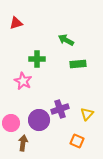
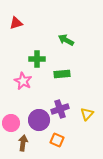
green rectangle: moved 16 px left, 10 px down
orange square: moved 20 px left, 1 px up
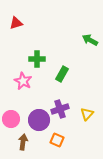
green arrow: moved 24 px right
green rectangle: rotated 56 degrees counterclockwise
pink circle: moved 4 px up
brown arrow: moved 1 px up
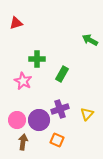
pink circle: moved 6 px right, 1 px down
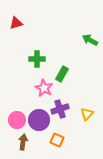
pink star: moved 21 px right, 7 px down
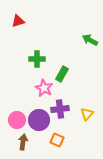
red triangle: moved 2 px right, 2 px up
purple cross: rotated 12 degrees clockwise
